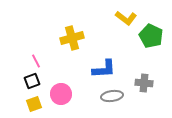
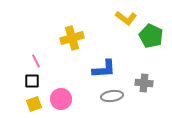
black square: rotated 21 degrees clockwise
pink circle: moved 5 px down
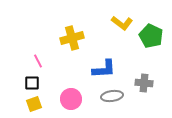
yellow L-shape: moved 4 px left, 5 px down
pink line: moved 2 px right
black square: moved 2 px down
pink circle: moved 10 px right
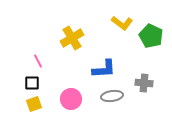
yellow cross: rotated 15 degrees counterclockwise
